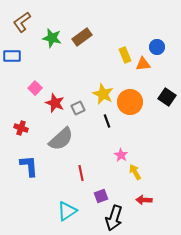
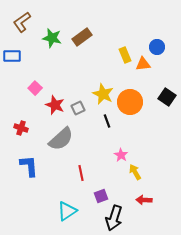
red star: moved 2 px down
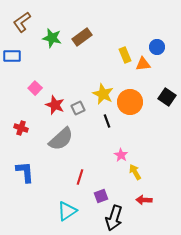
blue L-shape: moved 4 px left, 6 px down
red line: moved 1 px left, 4 px down; rotated 28 degrees clockwise
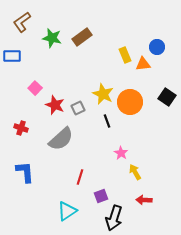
pink star: moved 2 px up
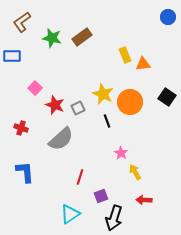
blue circle: moved 11 px right, 30 px up
cyan triangle: moved 3 px right, 3 px down
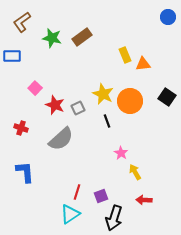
orange circle: moved 1 px up
red line: moved 3 px left, 15 px down
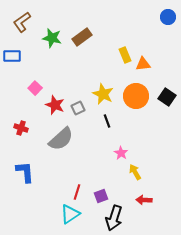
orange circle: moved 6 px right, 5 px up
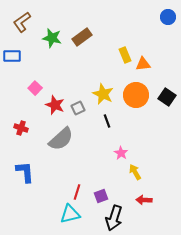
orange circle: moved 1 px up
cyan triangle: rotated 20 degrees clockwise
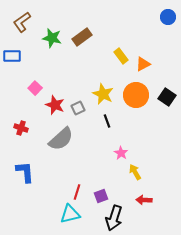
yellow rectangle: moved 4 px left, 1 px down; rotated 14 degrees counterclockwise
orange triangle: rotated 21 degrees counterclockwise
